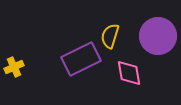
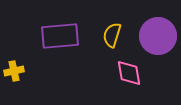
yellow semicircle: moved 2 px right, 1 px up
purple rectangle: moved 21 px left, 23 px up; rotated 21 degrees clockwise
yellow cross: moved 4 px down; rotated 12 degrees clockwise
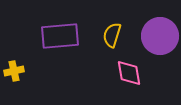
purple circle: moved 2 px right
